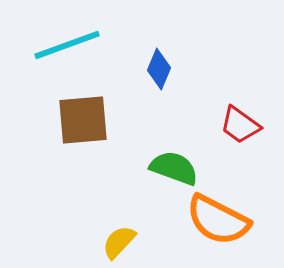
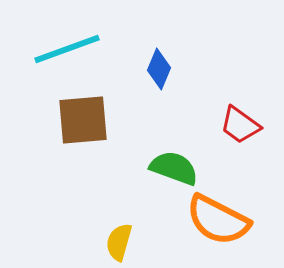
cyan line: moved 4 px down
yellow semicircle: rotated 27 degrees counterclockwise
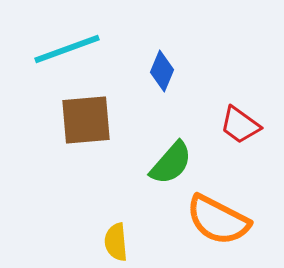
blue diamond: moved 3 px right, 2 px down
brown square: moved 3 px right
green semicircle: moved 3 px left, 5 px up; rotated 111 degrees clockwise
yellow semicircle: moved 3 px left; rotated 21 degrees counterclockwise
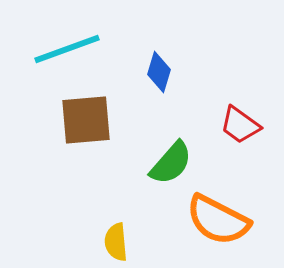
blue diamond: moved 3 px left, 1 px down; rotated 6 degrees counterclockwise
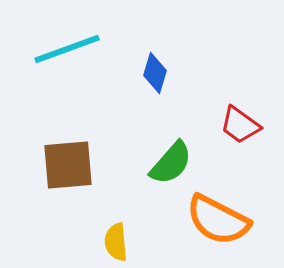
blue diamond: moved 4 px left, 1 px down
brown square: moved 18 px left, 45 px down
